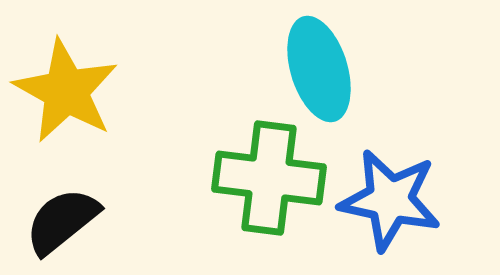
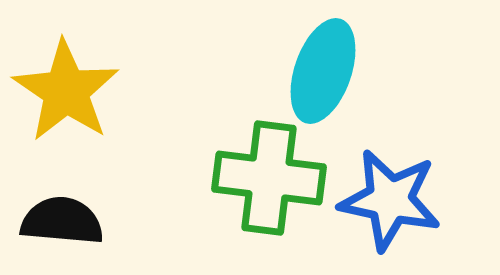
cyan ellipse: moved 4 px right, 2 px down; rotated 36 degrees clockwise
yellow star: rotated 5 degrees clockwise
black semicircle: rotated 44 degrees clockwise
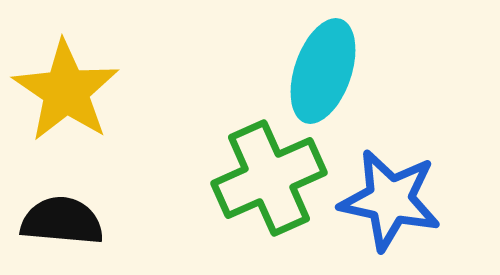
green cross: rotated 31 degrees counterclockwise
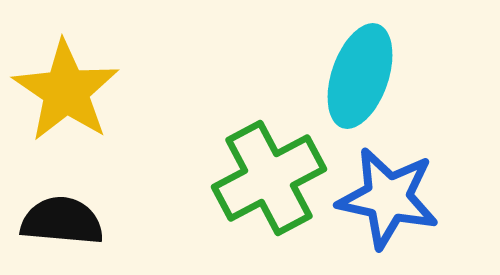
cyan ellipse: moved 37 px right, 5 px down
green cross: rotated 4 degrees counterclockwise
blue star: moved 2 px left, 2 px up
